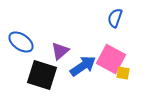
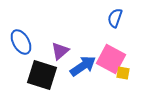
blue ellipse: rotated 25 degrees clockwise
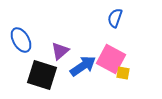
blue ellipse: moved 2 px up
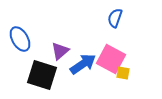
blue ellipse: moved 1 px left, 1 px up
blue arrow: moved 2 px up
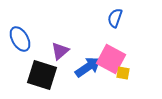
blue arrow: moved 5 px right, 3 px down
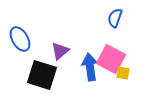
blue arrow: moved 2 px right; rotated 64 degrees counterclockwise
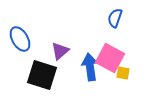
pink square: moved 1 px left, 1 px up
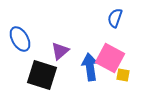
yellow square: moved 2 px down
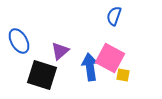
blue semicircle: moved 1 px left, 2 px up
blue ellipse: moved 1 px left, 2 px down
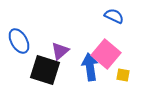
blue semicircle: rotated 96 degrees clockwise
pink square: moved 4 px left, 4 px up; rotated 12 degrees clockwise
black square: moved 3 px right, 5 px up
